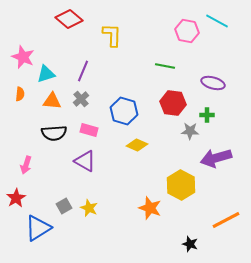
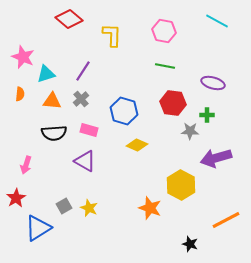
pink hexagon: moved 23 px left
purple line: rotated 10 degrees clockwise
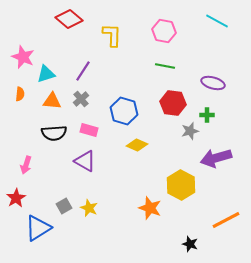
gray star: rotated 18 degrees counterclockwise
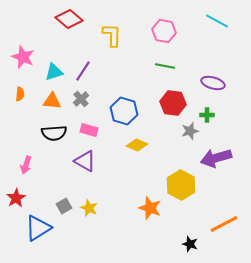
cyan triangle: moved 8 px right, 2 px up
orange line: moved 2 px left, 4 px down
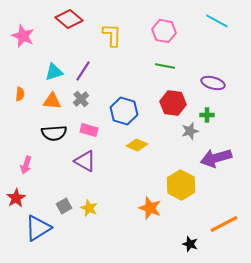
pink star: moved 21 px up
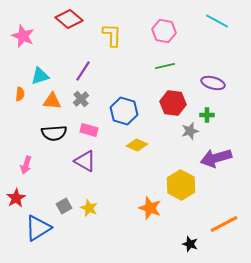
green line: rotated 24 degrees counterclockwise
cyan triangle: moved 14 px left, 4 px down
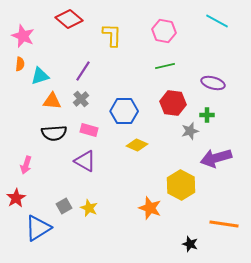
orange semicircle: moved 30 px up
blue hexagon: rotated 16 degrees counterclockwise
orange line: rotated 36 degrees clockwise
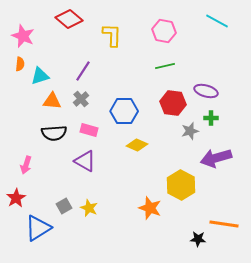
purple ellipse: moved 7 px left, 8 px down
green cross: moved 4 px right, 3 px down
black star: moved 8 px right, 5 px up; rotated 14 degrees counterclockwise
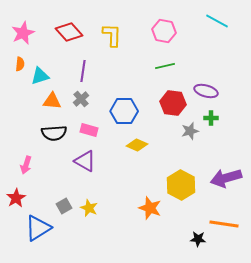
red diamond: moved 13 px down; rotated 8 degrees clockwise
pink star: moved 3 px up; rotated 25 degrees clockwise
purple line: rotated 25 degrees counterclockwise
purple arrow: moved 10 px right, 20 px down
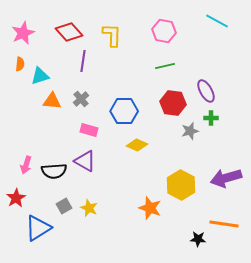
purple line: moved 10 px up
purple ellipse: rotated 45 degrees clockwise
black semicircle: moved 38 px down
